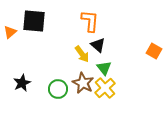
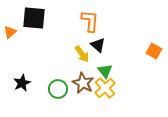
black square: moved 3 px up
green triangle: moved 1 px right, 3 px down
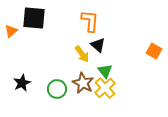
orange triangle: moved 1 px right, 1 px up
green circle: moved 1 px left
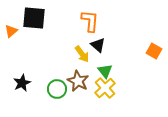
brown star: moved 5 px left, 2 px up
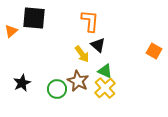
green triangle: rotated 28 degrees counterclockwise
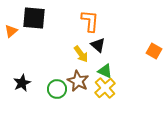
yellow arrow: moved 1 px left
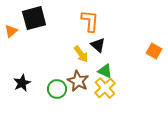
black square: rotated 20 degrees counterclockwise
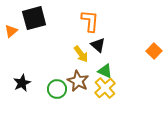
orange square: rotated 14 degrees clockwise
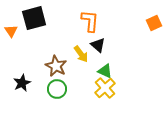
orange triangle: rotated 24 degrees counterclockwise
orange square: moved 28 px up; rotated 21 degrees clockwise
brown star: moved 22 px left, 15 px up
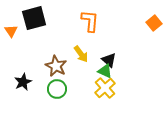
orange square: rotated 14 degrees counterclockwise
black triangle: moved 11 px right, 15 px down
black star: moved 1 px right, 1 px up
